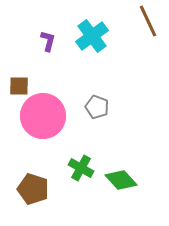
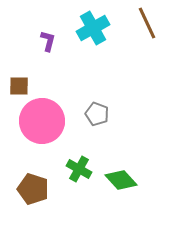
brown line: moved 1 px left, 2 px down
cyan cross: moved 1 px right, 8 px up; rotated 8 degrees clockwise
gray pentagon: moved 7 px down
pink circle: moved 1 px left, 5 px down
green cross: moved 2 px left, 1 px down
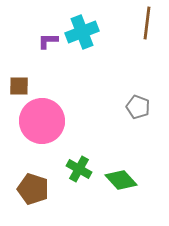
brown line: rotated 32 degrees clockwise
cyan cross: moved 11 px left, 4 px down; rotated 8 degrees clockwise
purple L-shape: rotated 105 degrees counterclockwise
gray pentagon: moved 41 px right, 7 px up
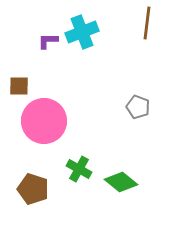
pink circle: moved 2 px right
green diamond: moved 2 px down; rotated 8 degrees counterclockwise
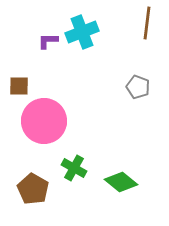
gray pentagon: moved 20 px up
green cross: moved 5 px left, 1 px up
brown pentagon: rotated 12 degrees clockwise
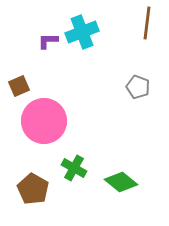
brown square: rotated 25 degrees counterclockwise
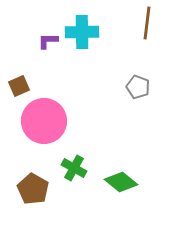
cyan cross: rotated 20 degrees clockwise
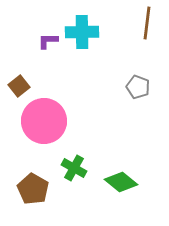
brown square: rotated 15 degrees counterclockwise
